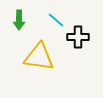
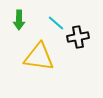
cyan line: moved 3 px down
black cross: rotated 10 degrees counterclockwise
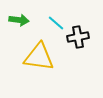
green arrow: rotated 84 degrees counterclockwise
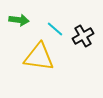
cyan line: moved 1 px left, 6 px down
black cross: moved 5 px right, 1 px up; rotated 20 degrees counterclockwise
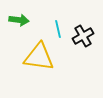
cyan line: moved 3 px right; rotated 36 degrees clockwise
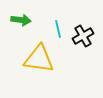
green arrow: moved 2 px right
yellow triangle: moved 2 px down
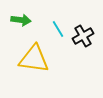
cyan line: rotated 18 degrees counterclockwise
yellow triangle: moved 5 px left
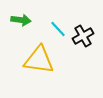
cyan line: rotated 12 degrees counterclockwise
yellow triangle: moved 5 px right, 1 px down
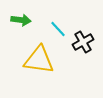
black cross: moved 6 px down
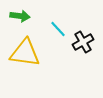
green arrow: moved 1 px left, 4 px up
yellow triangle: moved 14 px left, 7 px up
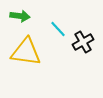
yellow triangle: moved 1 px right, 1 px up
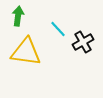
green arrow: moved 2 px left; rotated 90 degrees counterclockwise
